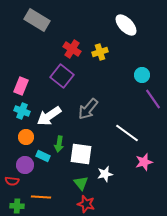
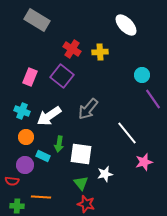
yellow cross: rotated 14 degrees clockwise
pink rectangle: moved 9 px right, 9 px up
white line: rotated 15 degrees clockwise
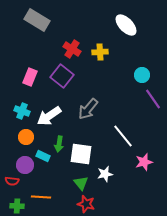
white line: moved 4 px left, 3 px down
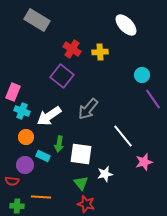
pink rectangle: moved 17 px left, 15 px down
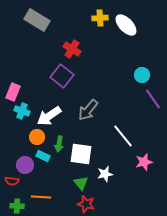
yellow cross: moved 34 px up
gray arrow: moved 1 px down
orange circle: moved 11 px right
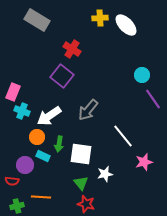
green cross: rotated 16 degrees counterclockwise
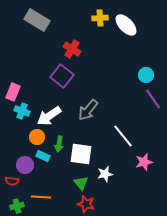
cyan circle: moved 4 px right
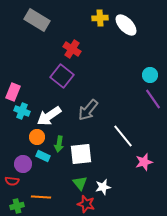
cyan circle: moved 4 px right
white square: rotated 15 degrees counterclockwise
purple circle: moved 2 px left, 1 px up
white star: moved 2 px left, 13 px down
green triangle: moved 1 px left
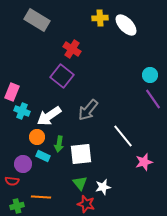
pink rectangle: moved 1 px left
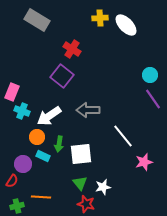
gray arrow: rotated 50 degrees clockwise
red semicircle: rotated 64 degrees counterclockwise
